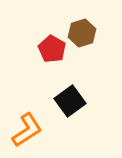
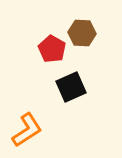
brown hexagon: rotated 20 degrees clockwise
black square: moved 1 px right, 14 px up; rotated 12 degrees clockwise
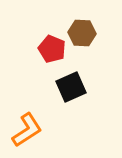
red pentagon: rotated 8 degrees counterclockwise
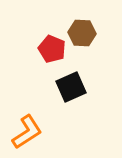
orange L-shape: moved 2 px down
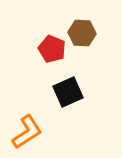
black square: moved 3 px left, 5 px down
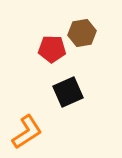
brown hexagon: rotated 12 degrees counterclockwise
red pentagon: rotated 20 degrees counterclockwise
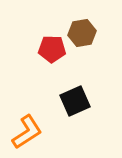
black square: moved 7 px right, 9 px down
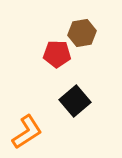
red pentagon: moved 5 px right, 5 px down
black square: rotated 16 degrees counterclockwise
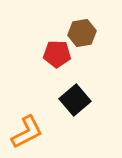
black square: moved 1 px up
orange L-shape: rotated 6 degrees clockwise
